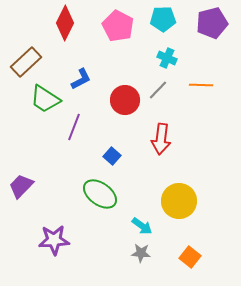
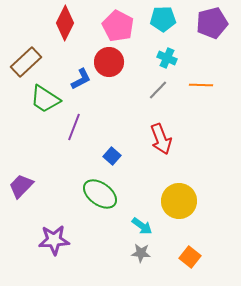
red circle: moved 16 px left, 38 px up
red arrow: rotated 28 degrees counterclockwise
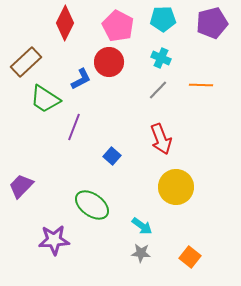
cyan cross: moved 6 px left
green ellipse: moved 8 px left, 11 px down
yellow circle: moved 3 px left, 14 px up
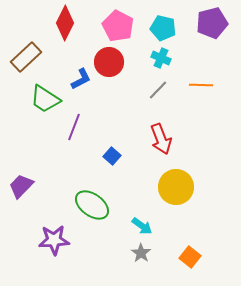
cyan pentagon: moved 9 px down; rotated 15 degrees clockwise
brown rectangle: moved 5 px up
gray star: rotated 30 degrees clockwise
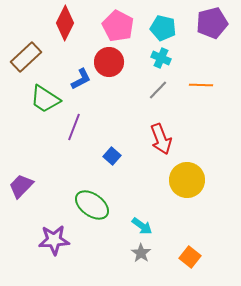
yellow circle: moved 11 px right, 7 px up
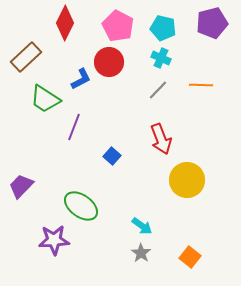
green ellipse: moved 11 px left, 1 px down
